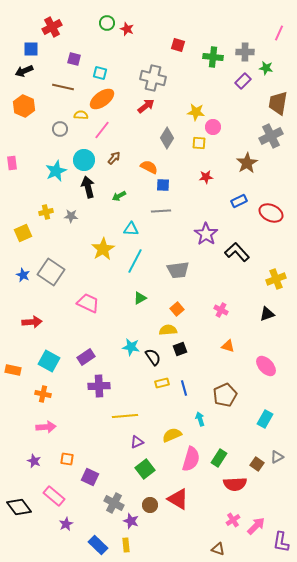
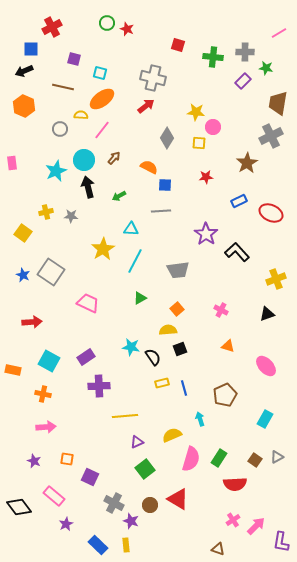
pink line at (279, 33): rotated 35 degrees clockwise
blue square at (163, 185): moved 2 px right
yellow square at (23, 233): rotated 30 degrees counterclockwise
brown square at (257, 464): moved 2 px left, 4 px up
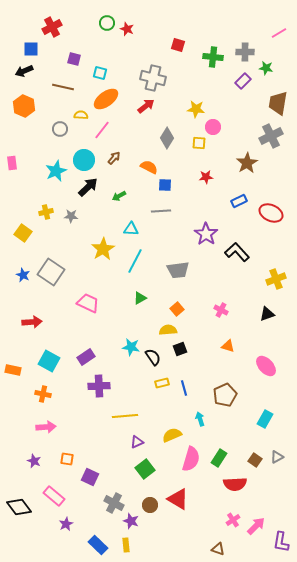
orange ellipse at (102, 99): moved 4 px right
yellow star at (196, 112): moved 3 px up
black arrow at (88, 187): rotated 60 degrees clockwise
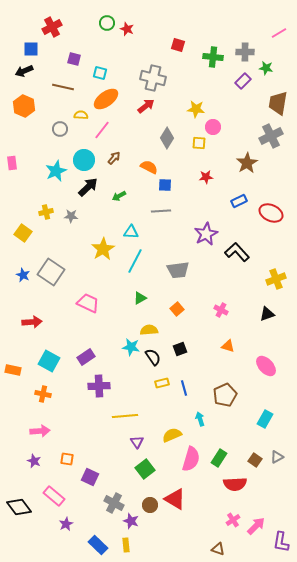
cyan triangle at (131, 229): moved 3 px down
purple star at (206, 234): rotated 10 degrees clockwise
yellow semicircle at (168, 330): moved 19 px left
pink arrow at (46, 427): moved 6 px left, 4 px down
purple triangle at (137, 442): rotated 40 degrees counterclockwise
red triangle at (178, 499): moved 3 px left
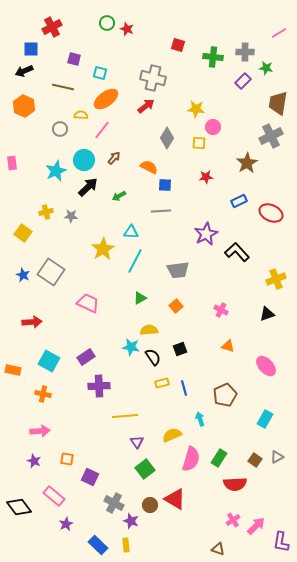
orange square at (177, 309): moved 1 px left, 3 px up
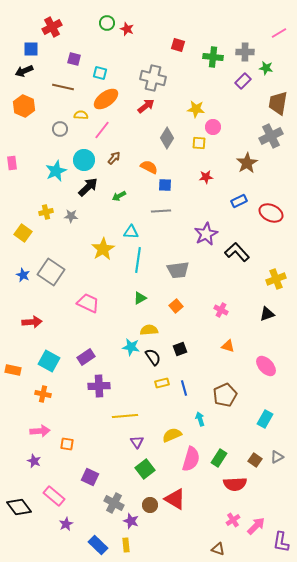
cyan line at (135, 261): moved 3 px right, 1 px up; rotated 20 degrees counterclockwise
orange square at (67, 459): moved 15 px up
